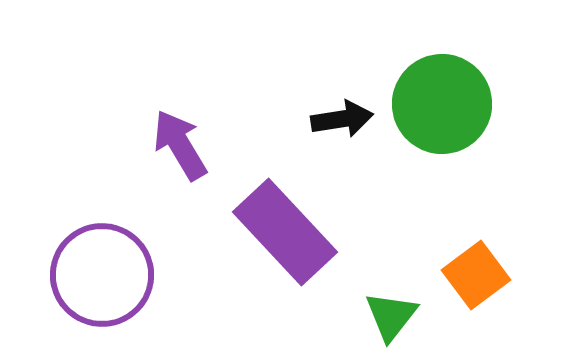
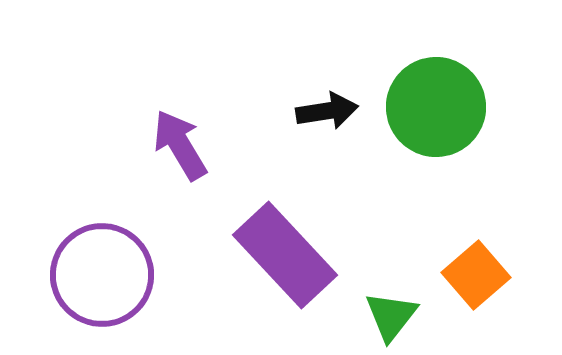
green circle: moved 6 px left, 3 px down
black arrow: moved 15 px left, 8 px up
purple rectangle: moved 23 px down
orange square: rotated 4 degrees counterclockwise
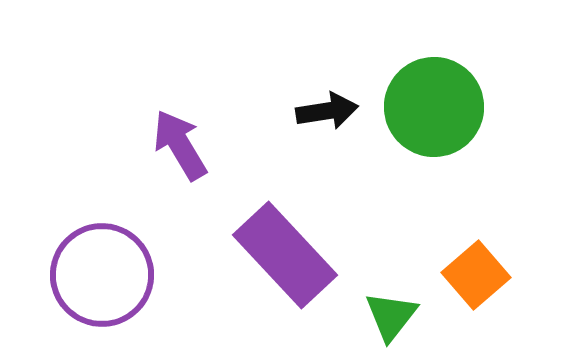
green circle: moved 2 px left
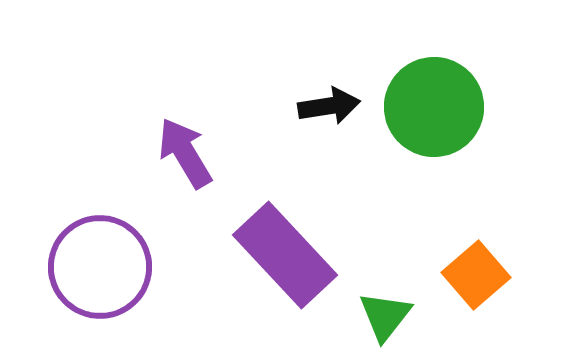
black arrow: moved 2 px right, 5 px up
purple arrow: moved 5 px right, 8 px down
purple circle: moved 2 px left, 8 px up
green triangle: moved 6 px left
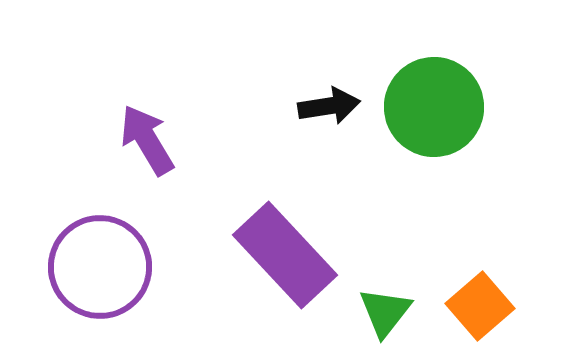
purple arrow: moved 38 px left, 13 px up
orange square: moved 4 px right, 31 px down
green triangle: moved 4 px up
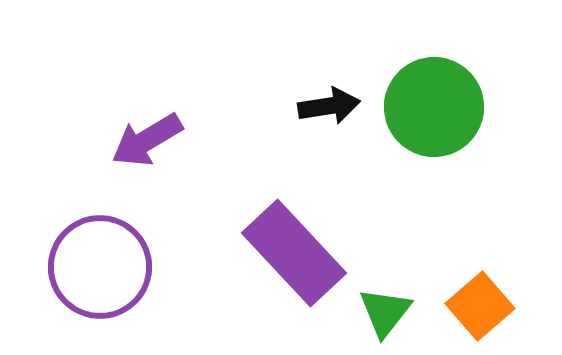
purple arrow: rotated 90 degrees counterclockwise
purple rectangle: moved 9 px right, 2 px up
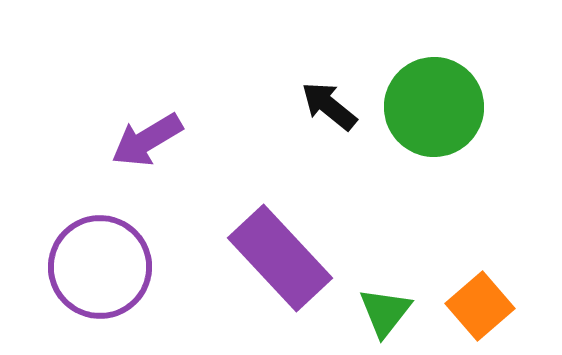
black arrow: rotated 132 degrees counterclockwise
purple rectangle: moved 14 px left, 5 px down
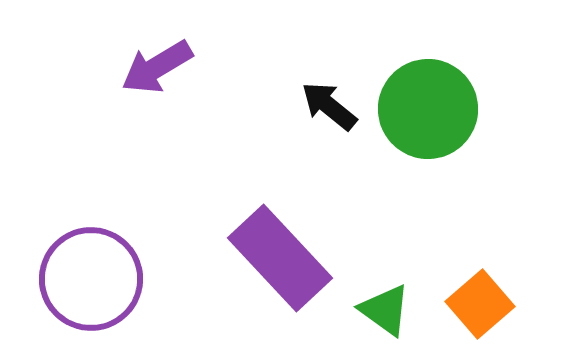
green circle: moved 6 px left, 2 px down
purple arrow: moved 10 px right, 73 px up
purple circle: moved 9 px left, 12 px down
orange square: moved 2 px up
green triangle: moved 2 px up; rotated 32 degrees counterclockwise
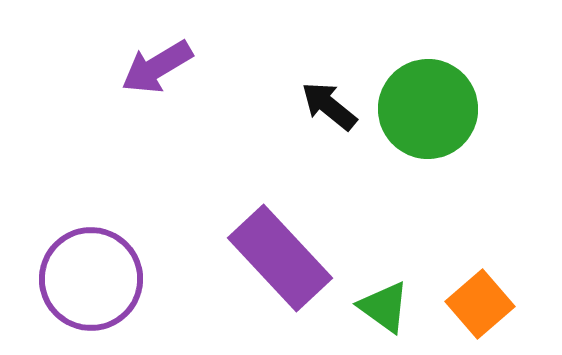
green triangle: moved 1 px left, 3 px up
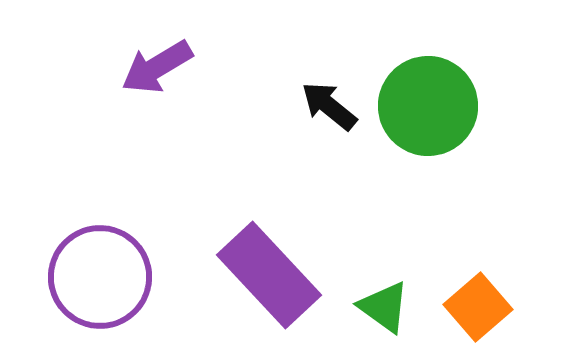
green circle: moved 3 px up
purple rectangle: moved 11 px left, 17 px down
purple circle: moved 9 px right, 2 px up
orange square: moved 2 px left, 3 px down
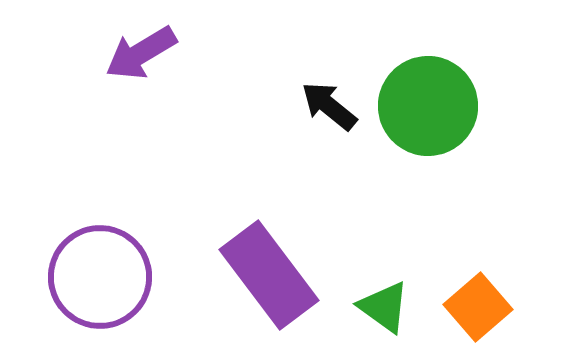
purple arrow: moved 16 px left, 14 px up
purple rectangle: rotated 6 degrees clockwise
